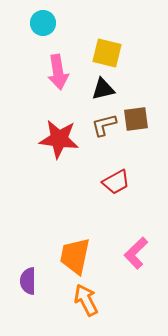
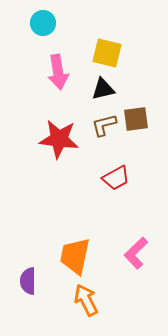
red trapezoid: moved 4 px up
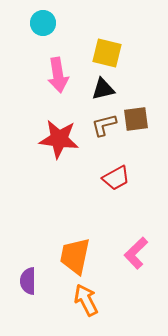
pink arrow: moved 3 px down
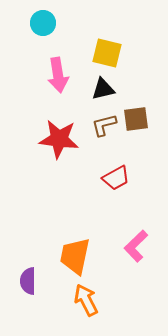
pink L-shape: moved 7 px up
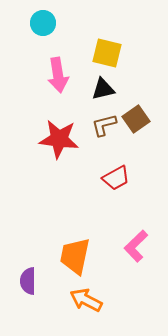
brown square: rotated 28 degrees counterclockwise
orange arrow: rotated 36 degrees counterclockwise
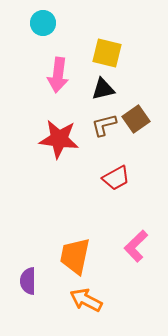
pink arrow: rotated 16 degrees clockwise
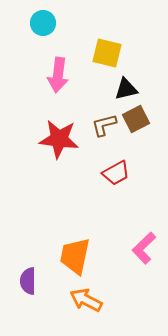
black triangle: moved 23 px right
brown square: rotated 8 degrees clockwise
red trapezoid: moved 5 px up
pink L-shape: moved 8 px right, 2 px down
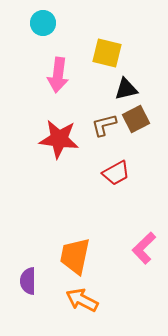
orange arrow: moved 4 px left
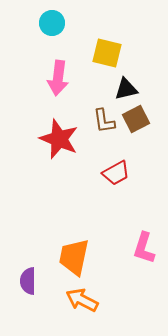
cyan circle: moved 9 px right
pink arrow: moved 3 px down
brown L-shape: moved 4 px up; rotated 84 degrees counterclockwise
red star: rotated 15 degrees clockwise
pink L-shape: rotated 28 degrees counterclockwise
orange trapezoid: moved 1 px left, 1 px down
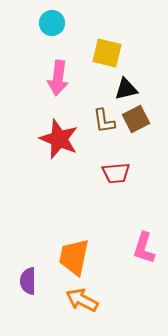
red trapezoid: rotated 24 degrees clockwise
